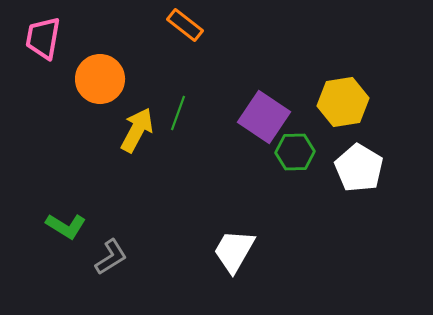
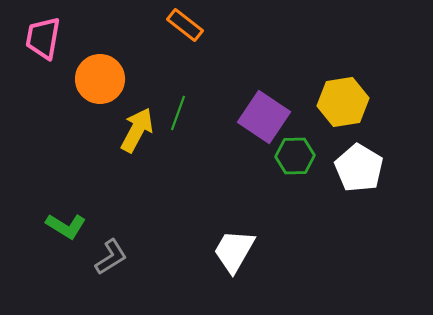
green hexagon: moved 4 px down
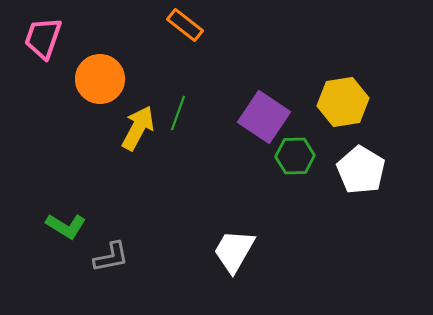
pink trapezoid: rotated 9 degrees clockwise
yellow arrow: moved 1 px right, 2 px up
white pentagon: moved 2 px right, 2 px down
gray L-shape: rotated 21 degrees clockwise
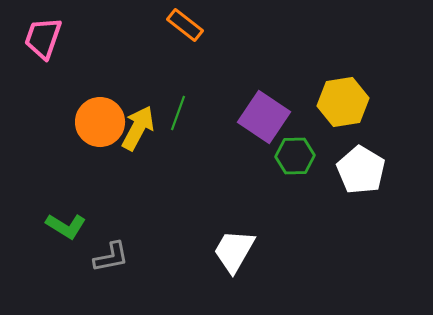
orange circle: moved 43 px down
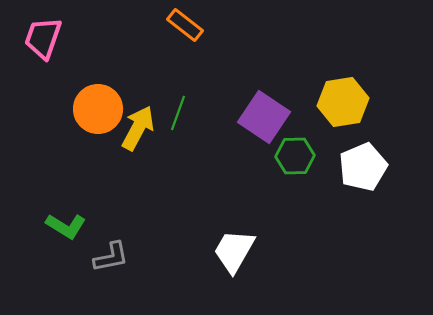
orange circle: moved 2 px left, 13 px up
white pentagon: moved 2 px right, 3 px up; rotated 18 degrees clockwise
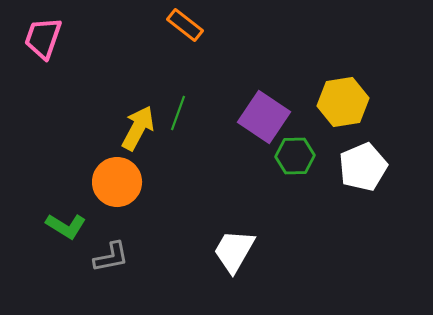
orange circle: moved 19 px right, 73 px down
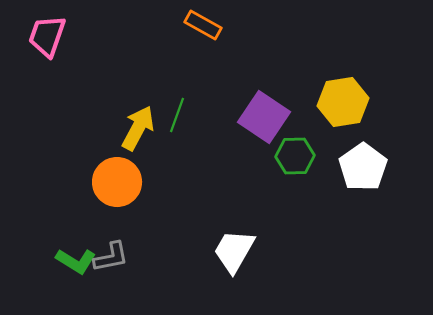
orange rectangle: moved 18 px right; rotated 9 degrees counterclockwise
pink trapezoid: moved 4 px right, 2 px up
green line: moved 1 px left, 2 px down
white pentagon: rotated 12 degrees counterclockwise
green L-shape: moved 10 px right, 35 px down
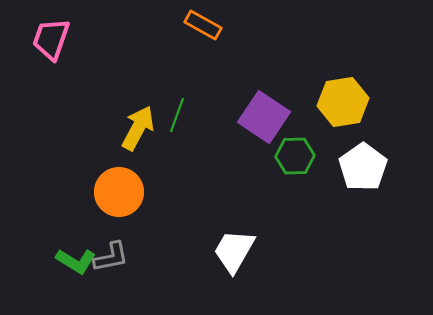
pink trapezoid: moved 4 px right, 3 px down
orange circle: moved 2 px right, 10 px down
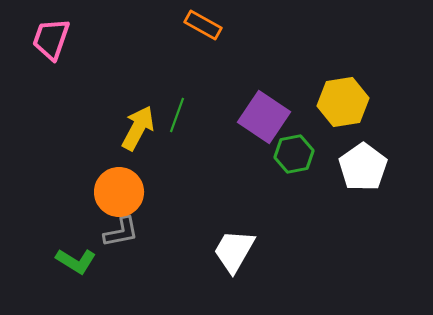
green hexagon: moved 1 px left, 2 px up; rotated 9 degrees counterclockwise
gray L-shape: moved 10 px right, 25 px up
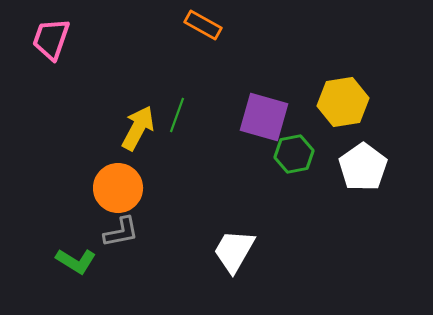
purple square: rotated 18 degrees counterclockwise
orange circle: moved 1 px left, 4 px up
